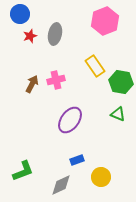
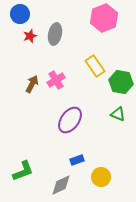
pink hexagon: moved 1 px left, 3 px up
pink cross: rotated 18 degrees counterclockwise
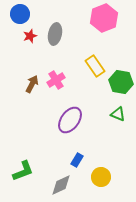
blue rectangle: rotated 40 degrees counterclockwise
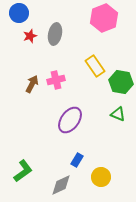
blue circle: moved 1 px left, 1 px up
pink cross: rotated 18 degrees clockwise
green L-shape: rotated 15 degrees counterclockwise
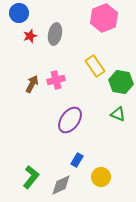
green L-shape: moved 8 px right, 6 px down; rotated 15 degrees counterclockwise
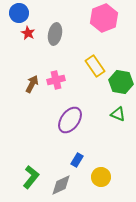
red star: moved 2 px left, 3 px up; rotated 24 degrees counterclockwise
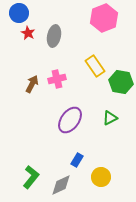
gray ellipse: moved 1 px left, 2 px down
pink cross: moved 1 px right, 1 px up
green triangle: moved 8 px left, 4 px down; rotated 49 degrees counterclockwise
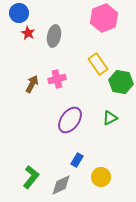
yellow rectangle: moved 3 px right, 2 px up
